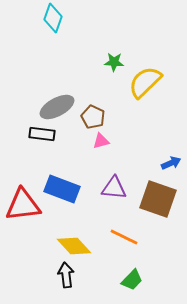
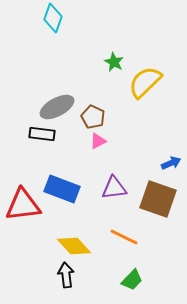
green star: rotated 24 degrees clockwise
pink triangle: moved 3 px left; rotated 12 degrees counterclockwise
purple triangle: rotated 12 degrees counterclockwise
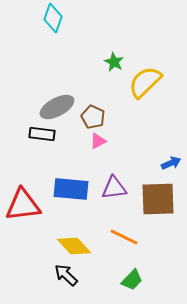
blue rectangle: moved 9 px right; rotated 16 degrees counterclockwise
brown square: rotated 21 degrees counterclockwise
black arrow: rotated 40 degrees counterclockwise
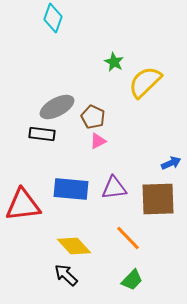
orange line: moved 4 px right, 1 px down; rotated 20 degrees clockwise
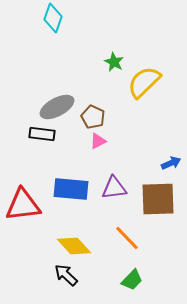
yellow semicircle: moved 1 px left
orange line: moved 1 px left
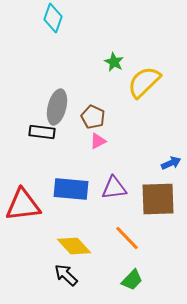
gray ellipse: rotated 48 degrees counterclockwise
black rectangle: moved 2 px up
